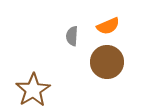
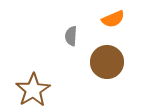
orange semicircle: moved 5 px right, 7 px up
gray semicircle: moved 1 px left
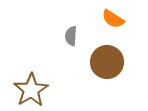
orange semicircle: rotated 55 degrees clockwise
brown star: moved 2 px left
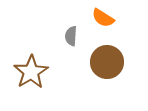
orange semicircle: moved 10 px left, 1 px up
brown star: moved 18 px up
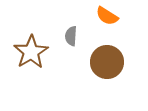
orange semicircle: moved 4 px right, 2 px up
brown star: moved 20 px up
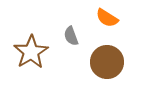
orange semicircle: moved 2 px down
gray semicircle: rotated 24 degrees counterclockwise
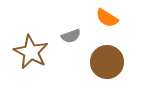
gray semicircle: rotated 90 degrees counterclockwise
brown star: rotated 12 degrees counterclockwise
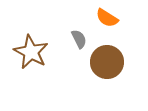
gray semicircle: moved 8 px right, 3 px down; rotated 96 degrees counterclockwise
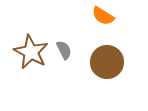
orange semicircle: moved 4 px left, 2 px up
gray semicircle: moved 15 px left, 11 px down
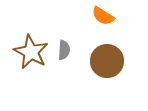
gray semicircle: rotated 30 degrees clockwise
brown circle: moved 1 px up
